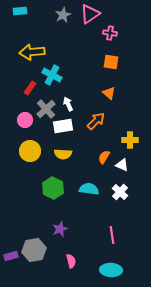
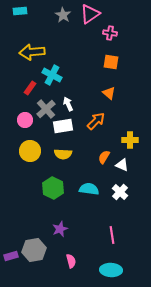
gray star: rotated 14 degrees counterclockwise
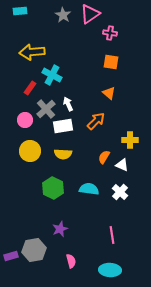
cyan ellipse: moved 1 px left
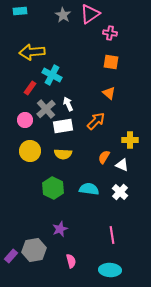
purple rectangle: rotated 32 degrees counterclockwise
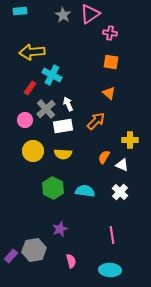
yellow circle: moved 3 px right
cyan semicircle: moved 4 px left, 2 px down
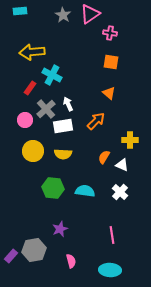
green hexagon: rotated 20 degrees counterclockwise
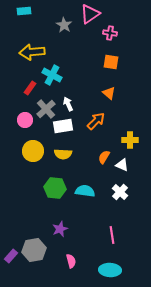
cyan rectangle: moved 4 px right
gray star: moved 1 px right, 10 px down
green hexagon: moved 2 px right
